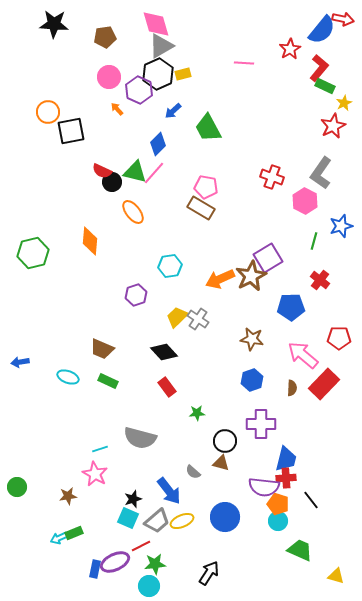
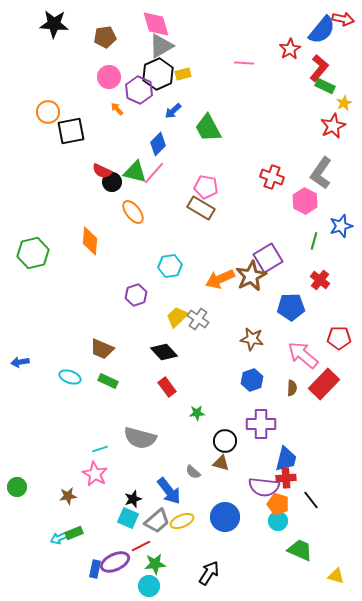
cyan ellipse at (68, 377): moved 2 px right
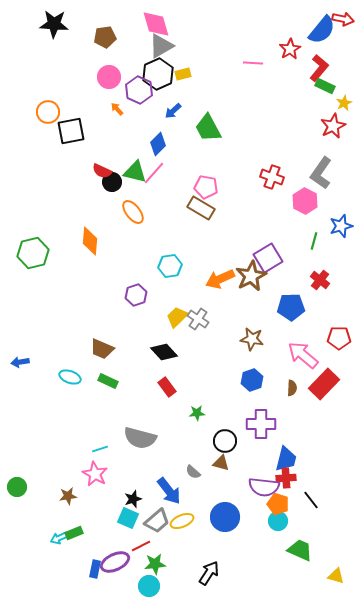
pink line at (244, 63): moved 9 px right
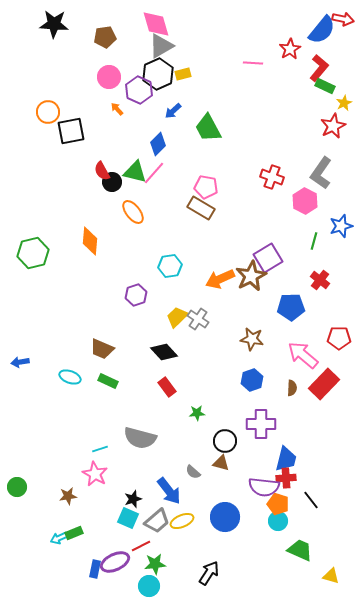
red semicircle at (102, 171): rotated 36 degrees clockwise
yellow triangle at (336, 576): moved 5 px left
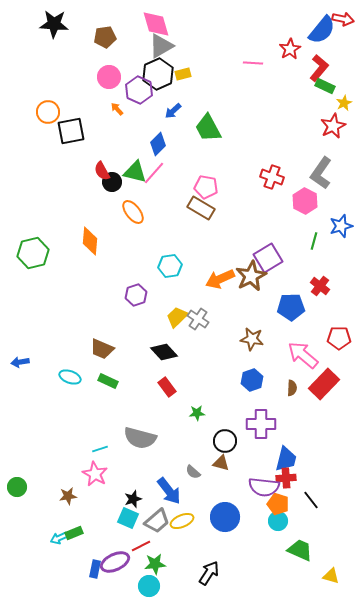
red cross at (320, 280): moved 6 px down
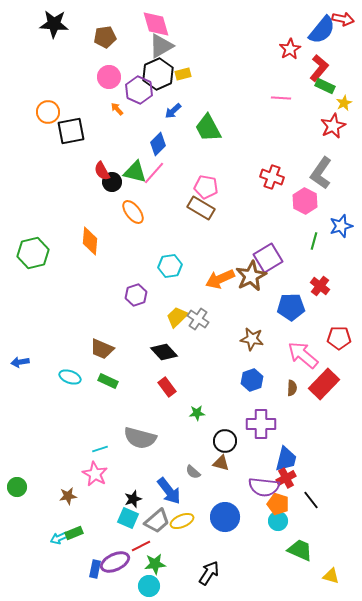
pink line at (253, 63): moved 28 px right, 35 px down
red cross at (286, 478): rotated 24 degrees counterclockwise
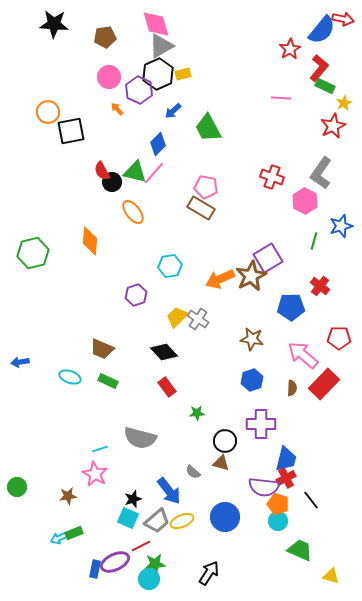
cyan circle at (149, 586): moved 7 px up
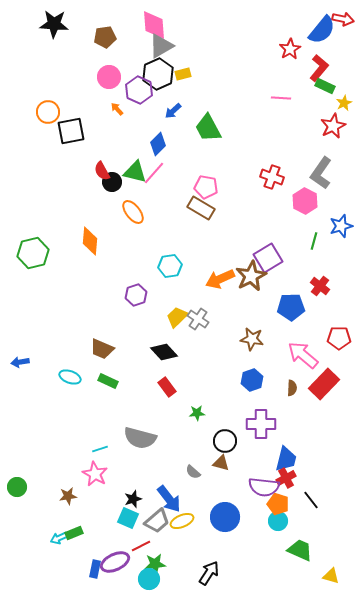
pink diamond at (156, 24): moved 2 px left, 1 px down; rotated 12 degrees clockwise
blue arrow at (169, 491): moved 8 px down
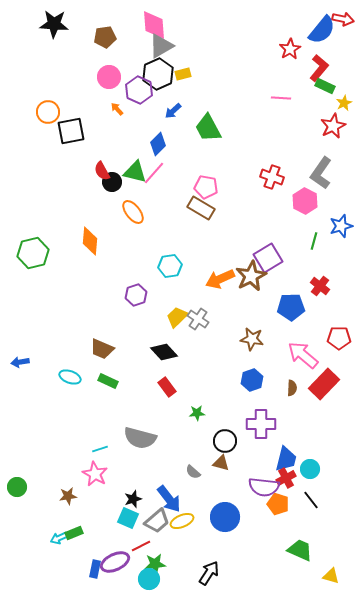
cyan circle at (278, 521): moved 32 px right, 52 px up
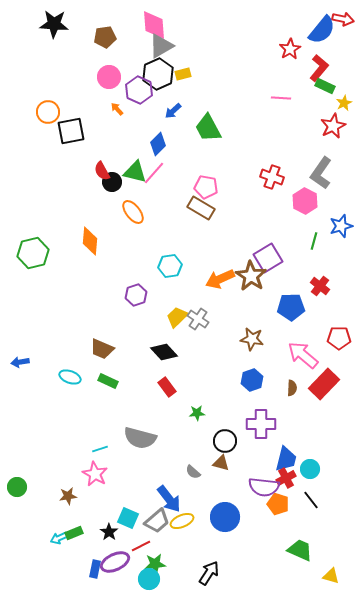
brown star at (251, 276): rotated 12 degrees counterclockwise
black star at (133, 499): moved 24 px left, 33 px down; rotated 18 degrees counterclockwise
